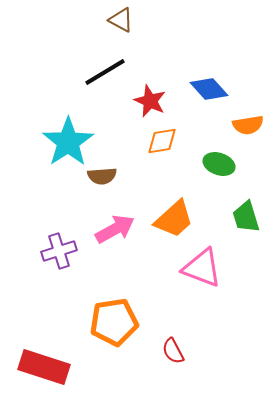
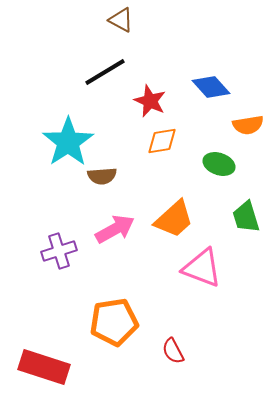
blue diamond: moved 2 px right, 2 px up
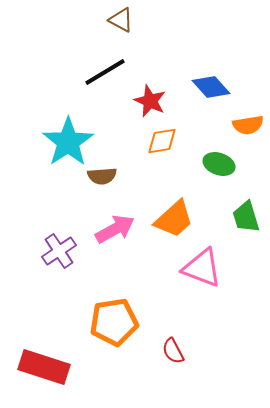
purple cross: rotated 16 degrees counterclockwise
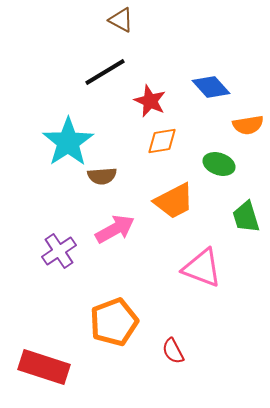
orange trapezoid: moved 18 px up; rotated 15 degrees clockwise
orange pentagon: rotated 12 degrees counterclockwise
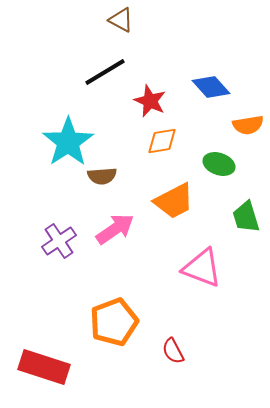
pink arrow: rotated 6 degrees counterclockwise
purple cross: moved 10 px up
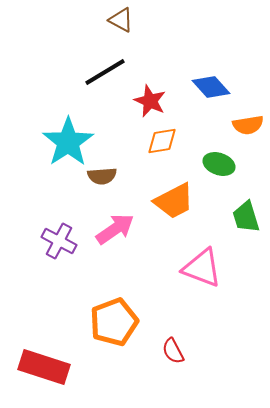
purple cross: rotated 28 degrees counterclockwise
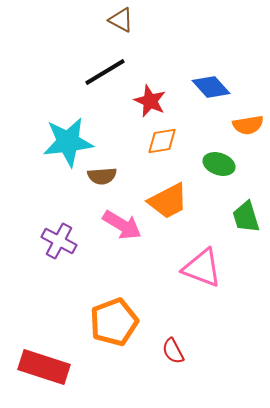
cyan star: rotated 27 degrees clockwise
orange trapezoid: moved 6 px left
pink arrow: moved 7 px right, 4 px up; rotated 66 degrees clockwise
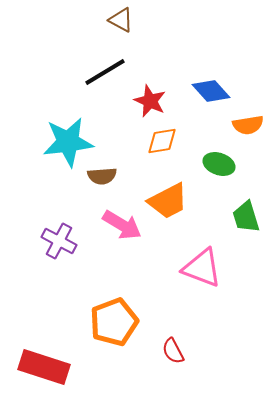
blue diamond: moved 4 px down
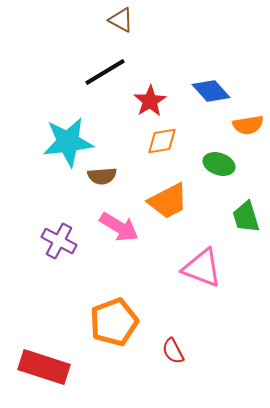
red star: rotated 16 degrees clockwise
pink arrow: moved 3 px left, 2 px down
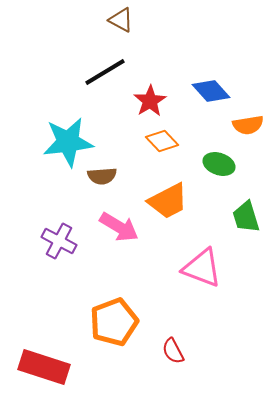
orange diamond: rotated 56 degrees clockwise
